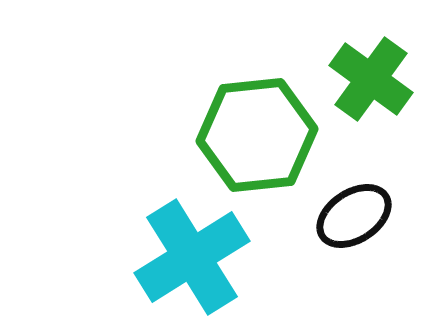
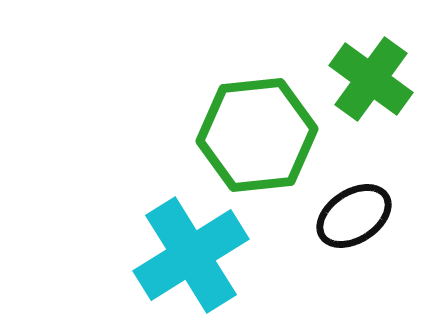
cyan cross: moved 1 px left, 2 px up
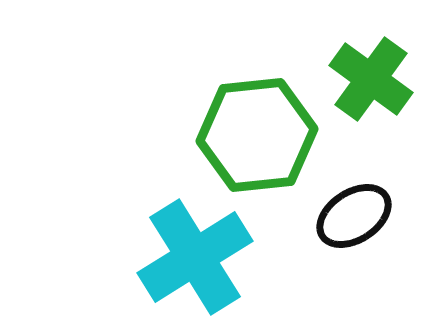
cyan cross: moved 4 px right, 2 px down
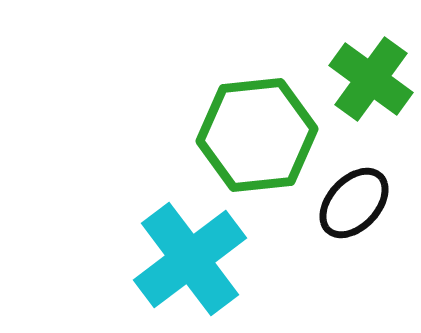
black ellipse: moved 13 px up; rotated 14 degrees counterclockwise
cyan cross: moved 5 px left, 2 px down; rotated 5 degrees counterclockwise
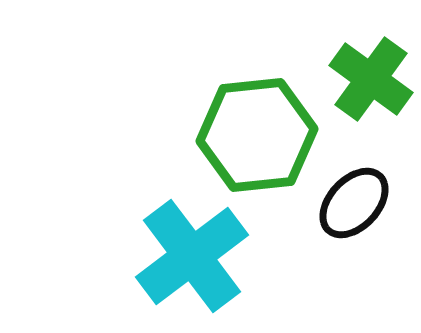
cyan cross: moved 2 px right, 3 px up
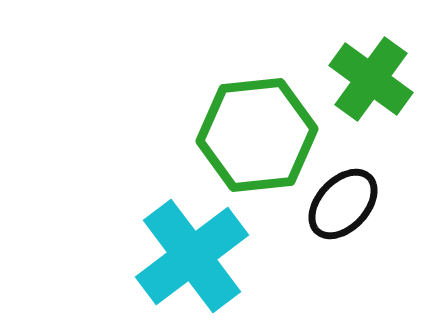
black ellipse: moved 11 px left, 1 px down
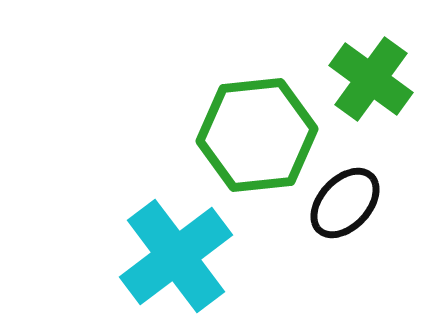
black ellipse: moved 2 px right, 1 px up
cyan cross: moved 16 px left
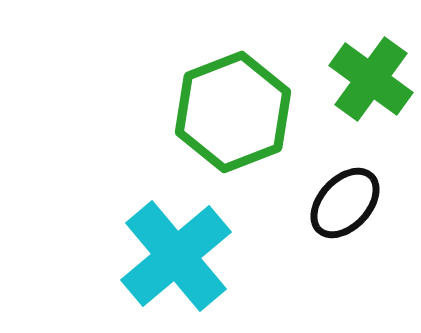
green hexagon: moved 24 px left, 23 px up; rotated 15 degrees counterclockwise
cyan cross: rotated 3 degrees counterclockwise
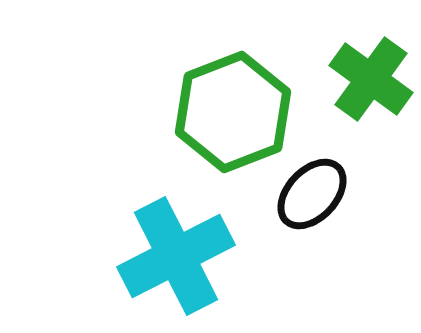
black ellipse: moved 33 px left, 9 px up
cyan cross: rotated 13 degrees clockwise
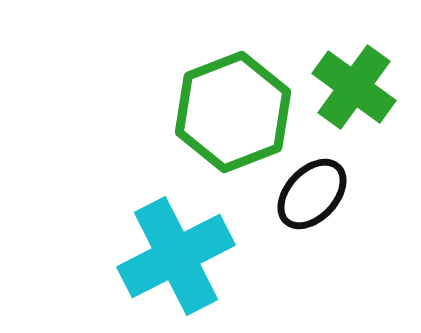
green cross: moved 17 px left, 8 px down
